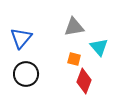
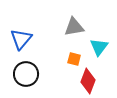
blue triangle: moved 1 px down
cyan triangle: rotated 18 degrees clockwise
red diamond: moved 4 px right
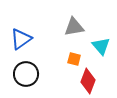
blue triangle: rotated 15 degrees clockwise
cyan triangle: moved 2 px right, 1 px up; rotated 18 degrees counterclockwise
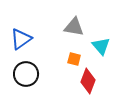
gray triangle: rotated 20 degrees clockwise
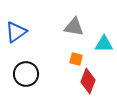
blue triangle: moved 5 px left, 7 px up
cyan triangle: moved 3 px right, 2 px up; rotated 48 degrees counterclockwise
orange square: moved 2 px right
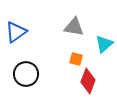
cyan triangle: rotated 42 degrees counterclockwise
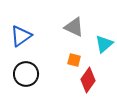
gray triangle: rotated 15 degrees clockwise
blue triangle: moved 5 px right, 4 px down
orange square: moved 2 px left, 1 px down
red diamond: moved 1 px up; rotated 15 degrees clockwise
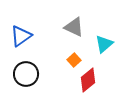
orange square: rotated 32 degrees clockwise
red diamond: rotated 15 degrees clockwise
